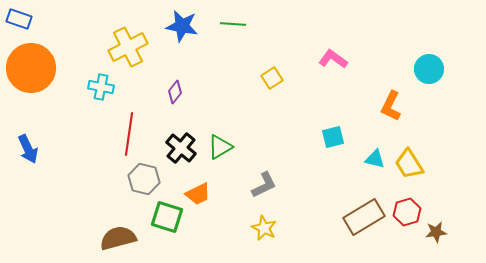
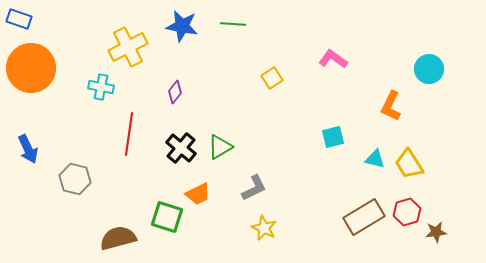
gray hexagon: moved 69 px left
gray L-shape: moved 10 px left, 3 px down
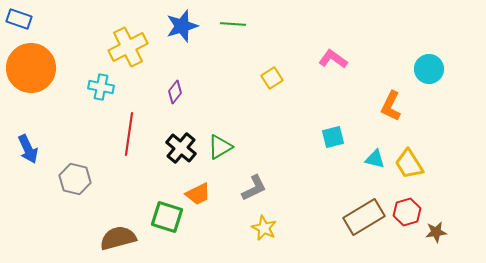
blue star: rotated 28 degrees counterclockwise
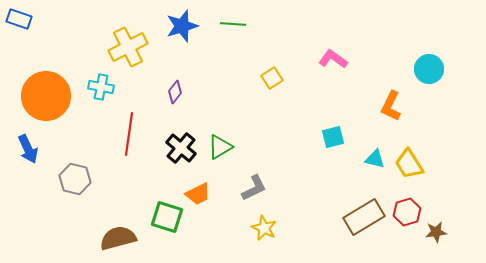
orange circle: moved 15 px right, 28 px down
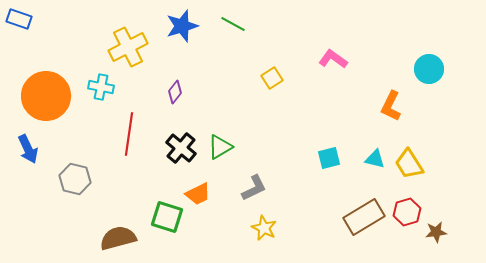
green line: rotated 25 degrees clockwise
cyan square: moved 4 px left, 21 px down
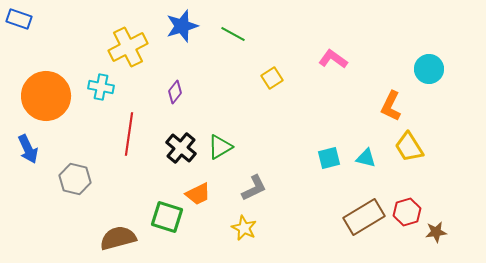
green line: moved 10 px down
cyan triangle: moved 9 px left, 1 px up
yellow trapezoid: moved 17 px up
yellow star: moved 20 px left
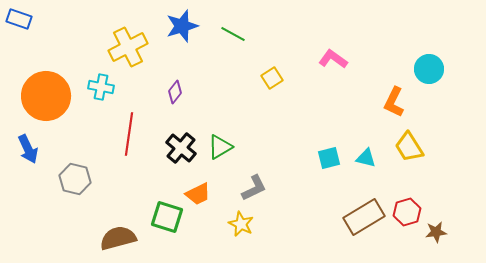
orange L-shape: moved 3 px right, 4 px up
yellow star: moved 3 px left, 4 px up
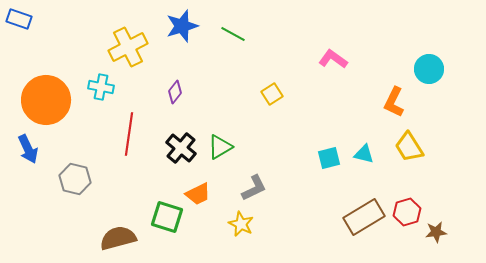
yellow square: moved 16 px down
orange circle: moved 4 px down
cyan triangle: moved 2 px left, 4 px up
